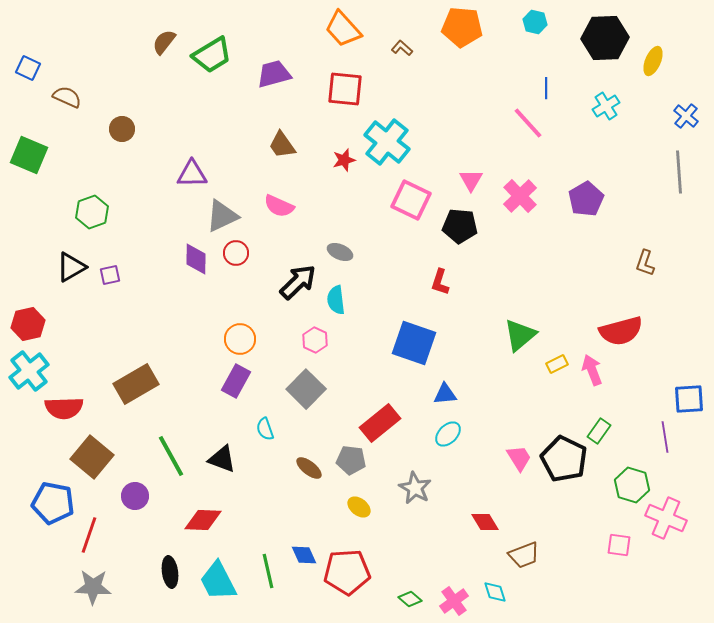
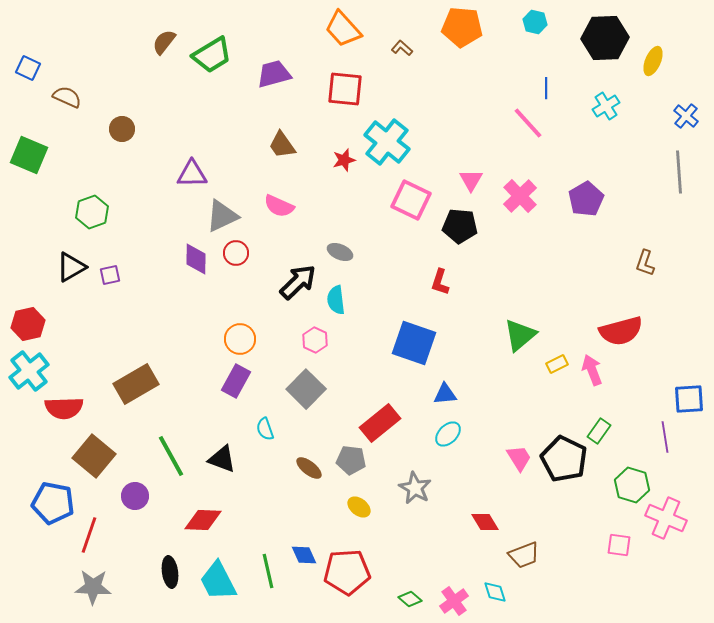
brown square at (92, 457): moved 2 px right, 1 px up
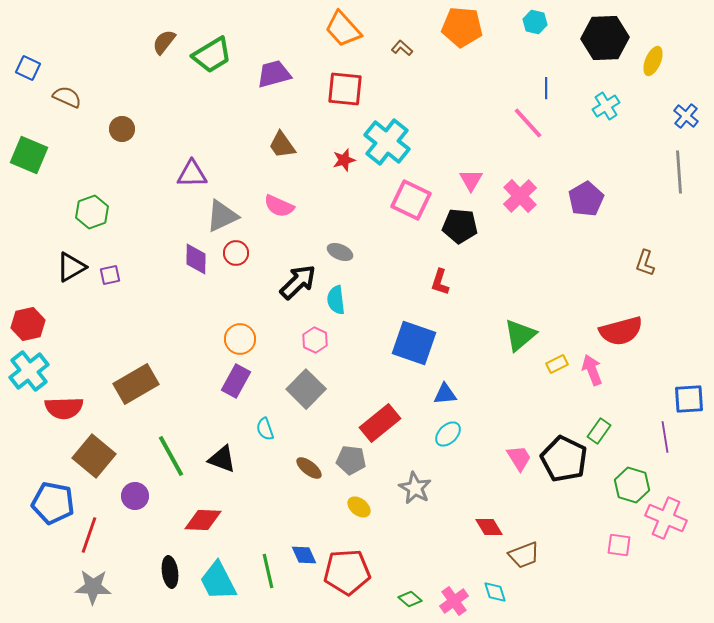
red diamond at (485, 522): moved 4 px right, 5 px down
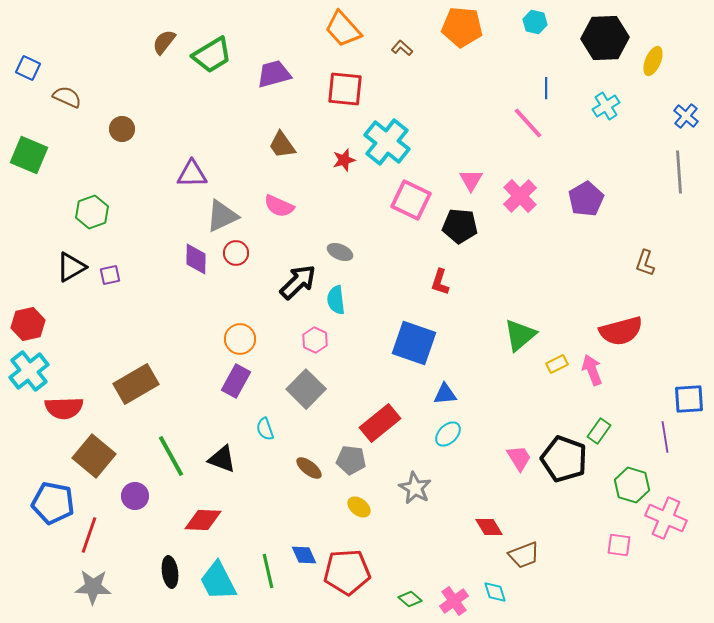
black pentagon at (564, 459): rotated 6 degrees counterclockwise
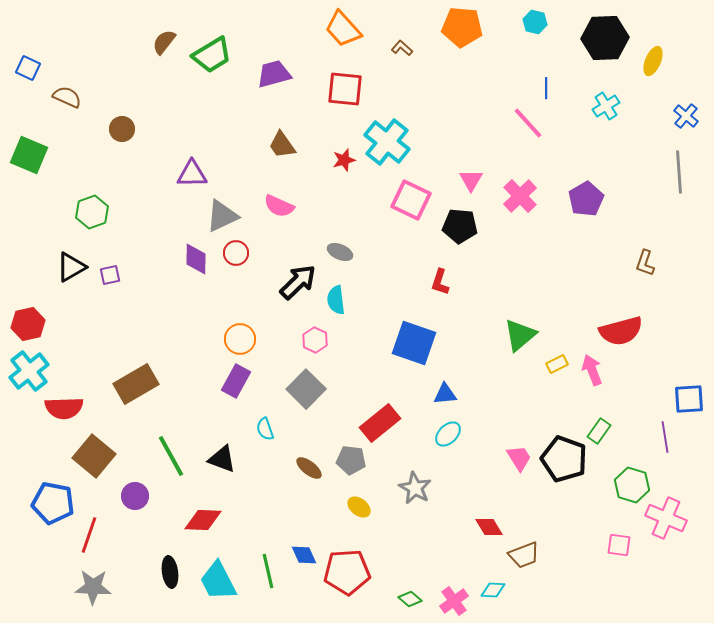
cyan diamond at (495, 592): moved 2 px left, 2 px up; rotated 70 degrees counterclockwise
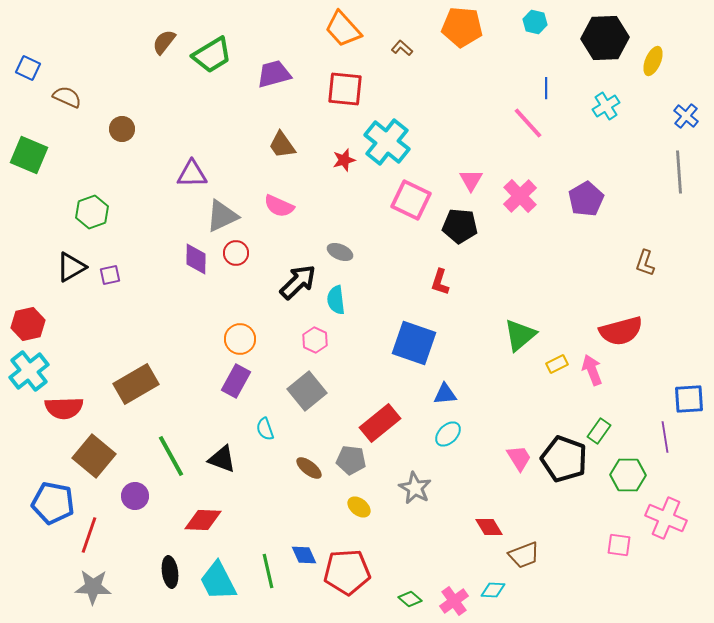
gray square at (306, 389): moved 1 px right, 2 px down; rotated 6 degrees clockwise
green hexagon at (632, 485): moved 4 px left, 10 px up; rotated 16 degrees counterclockwise
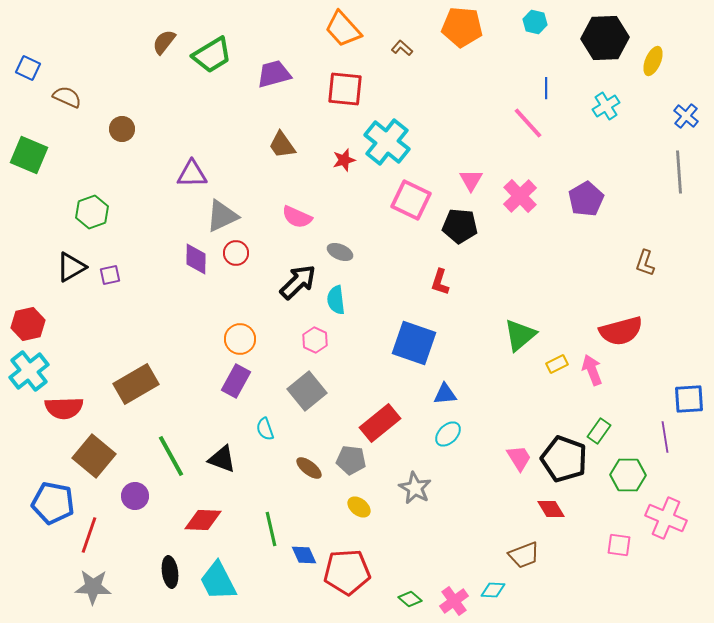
pink semicircle at (279, 206): moved 18 px right, 11 px down
red diamond at (489, 527): moved 62 px right, 18 px up
green line at (268, 571): moved 3 px right, 42 px up
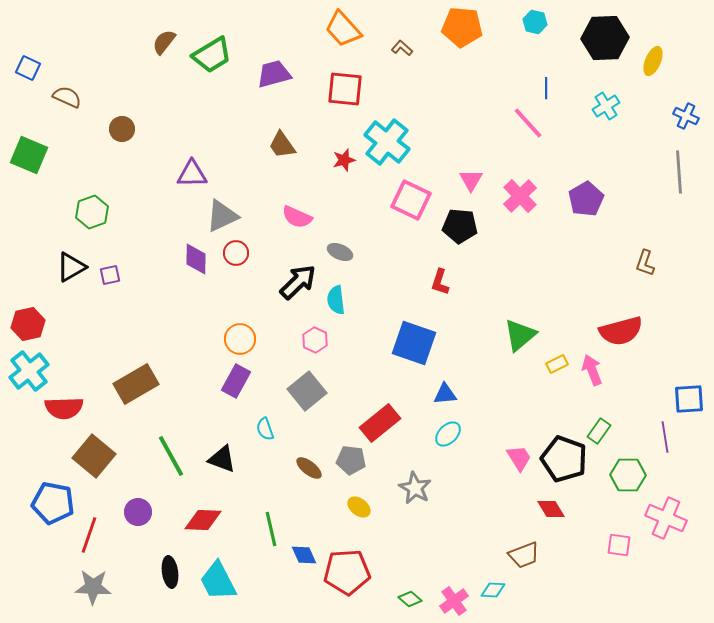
blue cross at (686, 116): rotated 15 degrees counterclockwise
purple circle at (135, 496): moved 3 px right, 16 px down
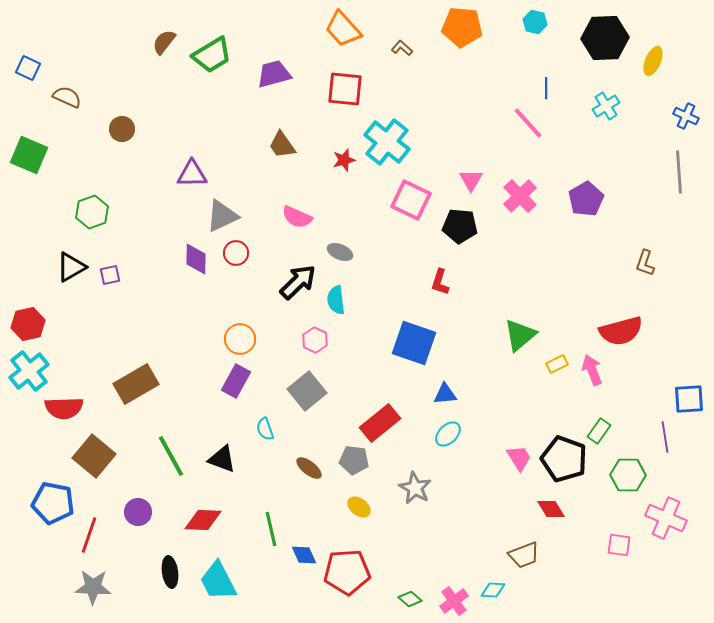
gray pentagon at (351, 460): moved 3 px right
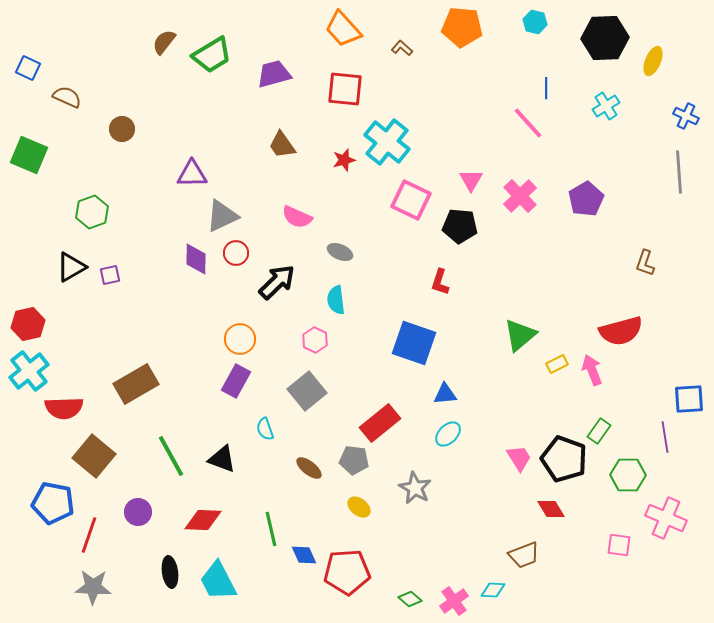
black arrow at (298, 282): moved 21 px left
